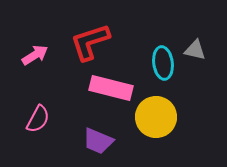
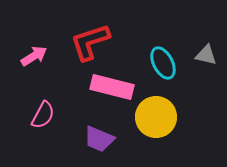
gray triangle: moved 11 px right, 5 px down
pink arrow: moved 1 px left, 1 px down
cyan ellipse: rotated 20 degrees counterclockwise
pink rectangle: moved 1 px right, 1 px up
pink semicircle: moved 5 px right, 4 px up
purple trapezoid: moved 1 px right, 2 px up
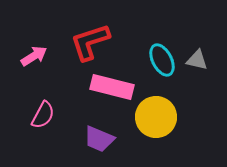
gray triangle: moved 9 px left, 5 px down
cyan ellipse: moved 1 px left, 3 px up
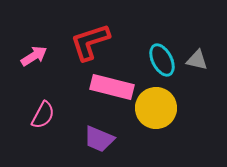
yellow circle: moved 9 px up
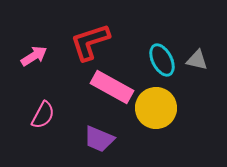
pink rectangle: rotated 15 degrees clockwise
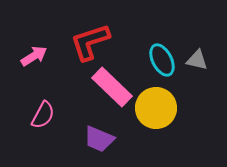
pink rectangle: rotated 15 degrees clockwise
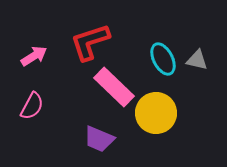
cyan ellipse: moved 1 px right, 1 px up
pink rectangle: moved 2 px right
yellow circle: moved 5 px down
pink semicircle: moved 11 px left, 9 px up
